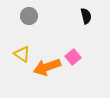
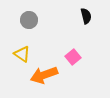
gray circle: moved 4 px down
orange arrow: moved 3 px left, 8 px down
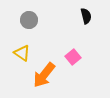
yellow triangle: moved 1 px up
orange arrow: rotated 32 degrees counterclockwise
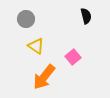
gray circle: moved 3 px left, 1 px up
yellow triangle: moved 14 px right, 7 px up
orange arrow: moved 2 px down
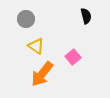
orange arrow: moved 2 px left, 3 px up
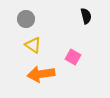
yellow triangle: moved 3 px left, 1 px up
pink square: rotated 21 degrees counterclockwise
orange arrow: moved 1 px left; rotated 44 degrees clockwise
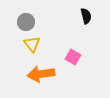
gray circle: moved 3 px down
yellow triangle: moved 1 px left, 1 px up; rotated 18 degrees clockwise
